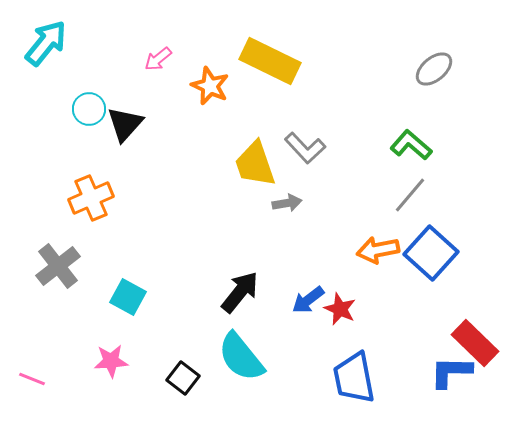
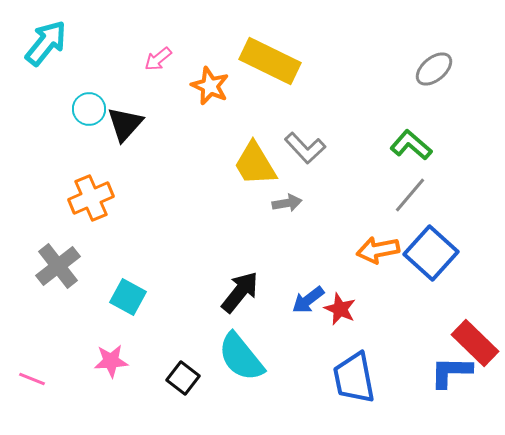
yellow trapezoid: rotated 12 degrees counterclockwise
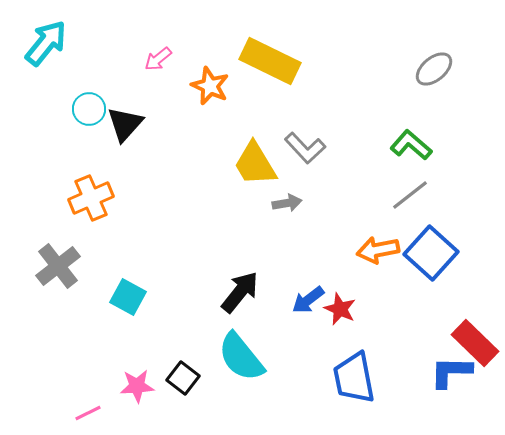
gray line: rotated 12 degrees clockwise
pink star: moved 26 px right, 25 px down
pink line: moved 56 px right, 34 px down; rotated 48 degrees counterclockwise
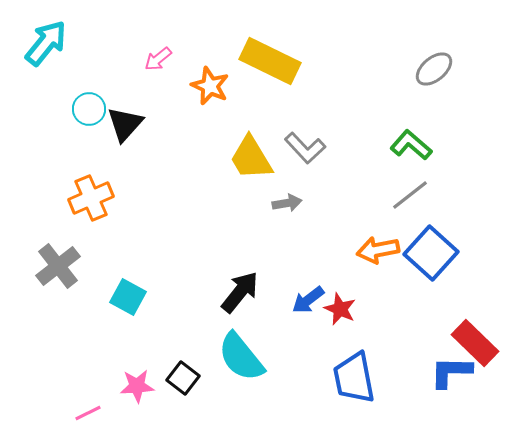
yellow trapezoid: moved 4 px left, 6 px up
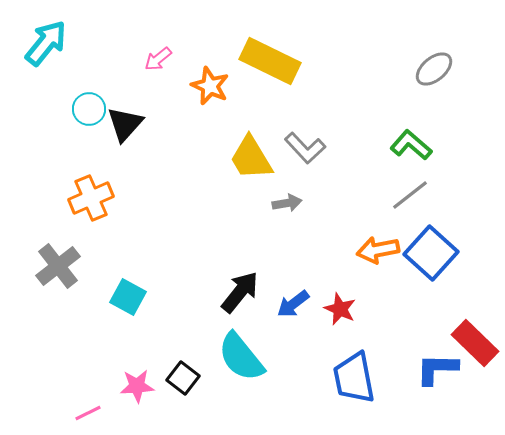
blue arrow: moved 15 px left, 4 px down
blue L-shape: moved 14 px left, 3 px up
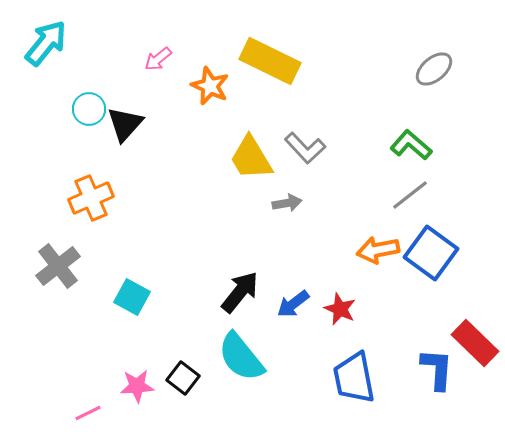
blue square: rotated 6 degrees counterclockwise
cyan square: moved 4 px right
blue L-shape: rotated 93 degrees clockwise
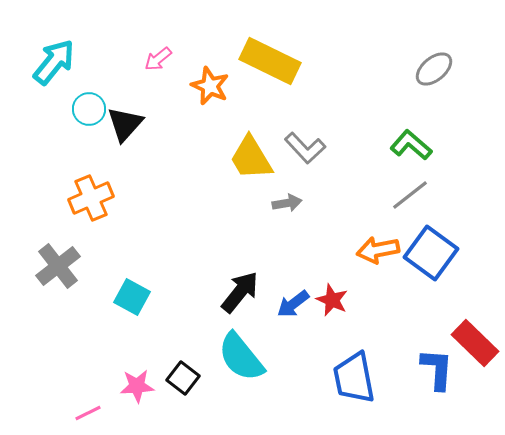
cyan arrow: moved 8 px right, 19 px down
red star: moved 8 px left, 9 px up
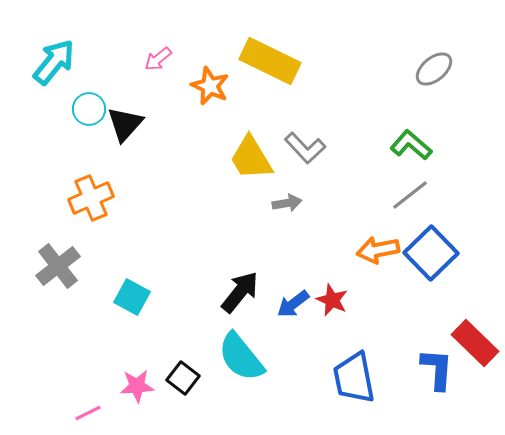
blue square: rotated 10 degrees clockwise
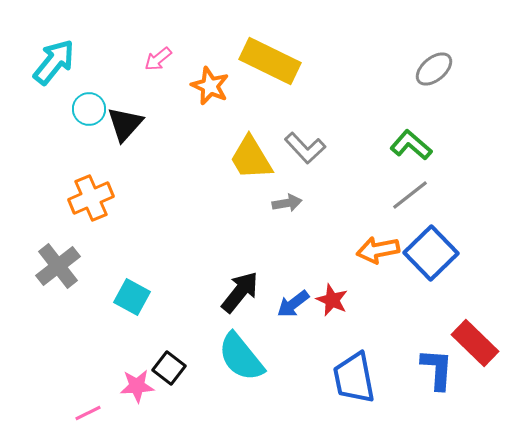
black square: moved 14 px left, 10 px up
